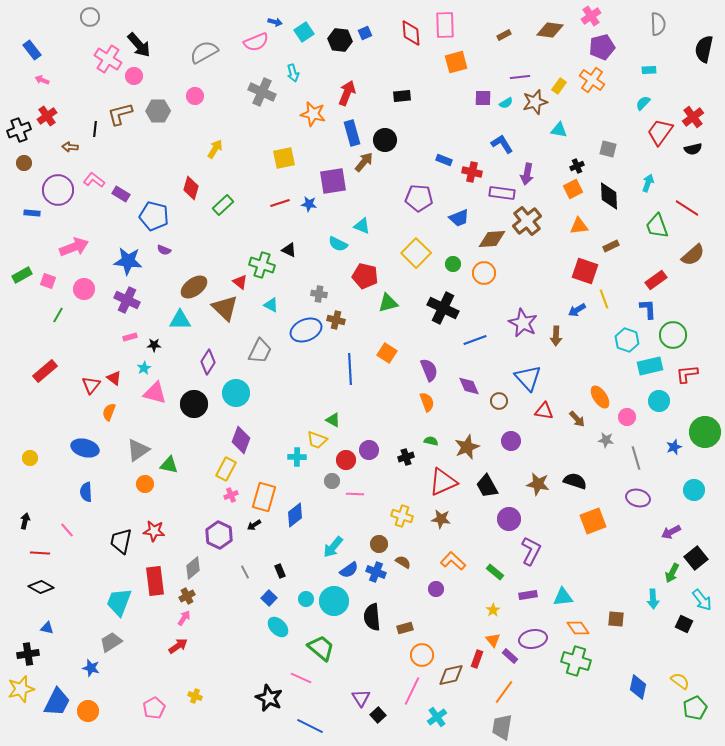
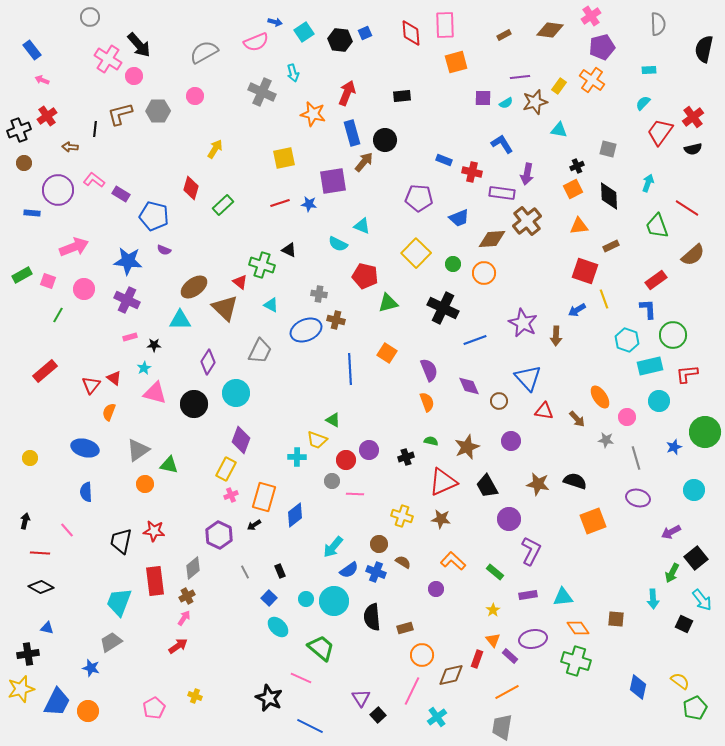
orange line at (504, 692): moved 3 px right; rotated 25 degrees clockwise
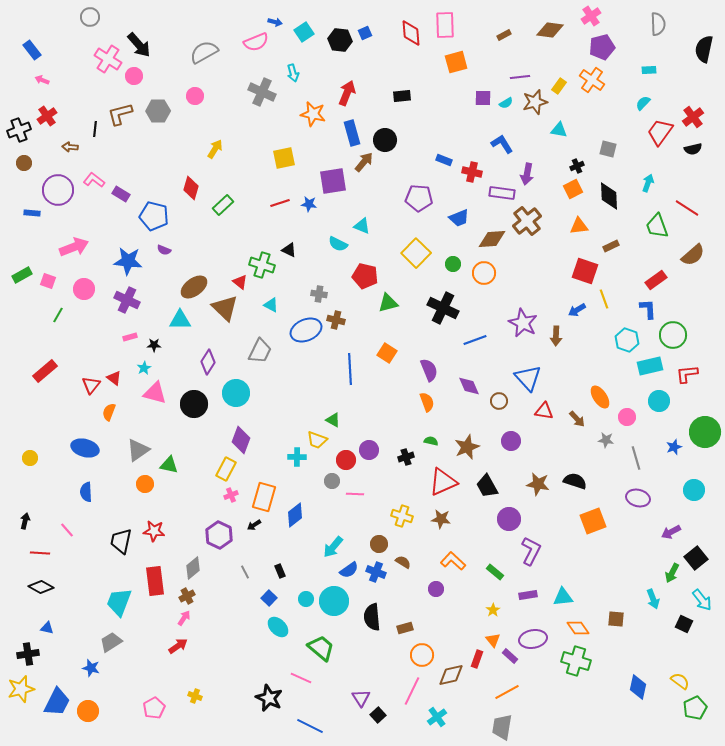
cyan arrow at (653, 599): rotated 18 degrees counterclockwise
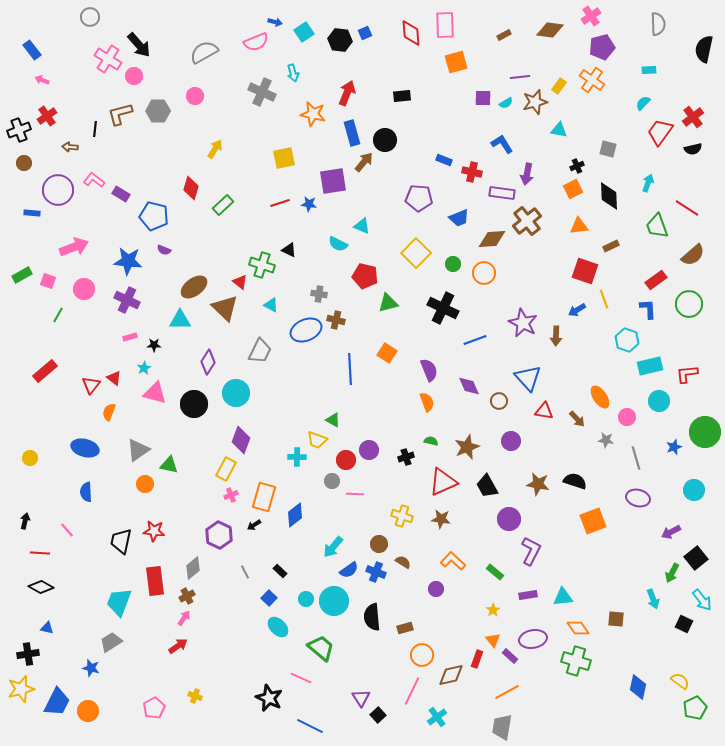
green circle at (673, 335): moved 16 px right, 31 px up
black rectangle at (280, 571): rotated 24 degrees counterclockwise
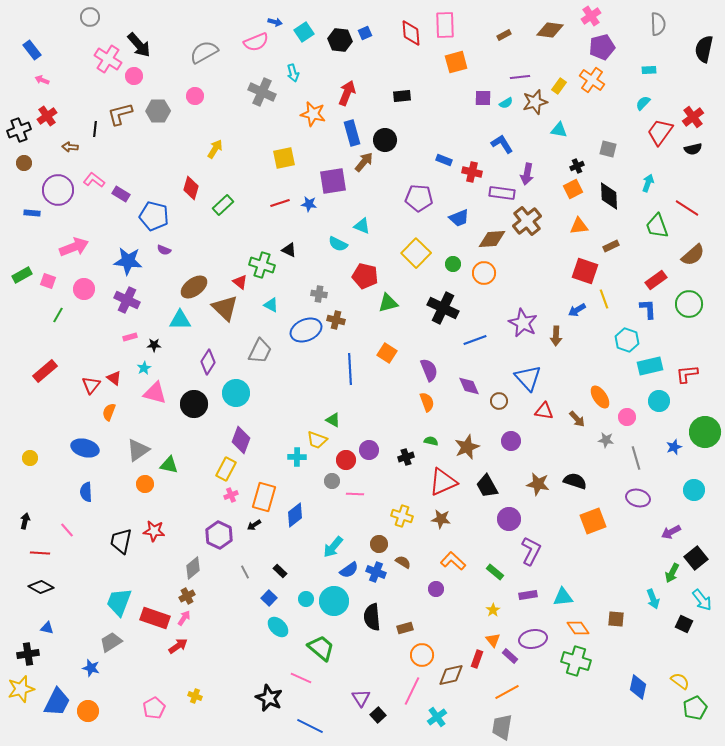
red rectangle at (155, 581): moved 37 px down; rotated 64 degrees counterclockwise
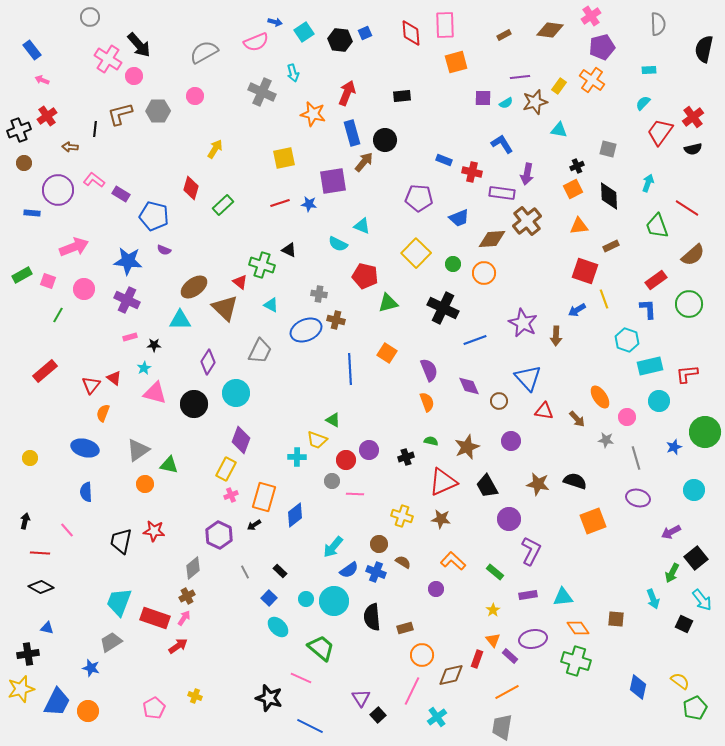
orange semicircle at (109, 412): moved 6 px left, 1 px down
black star at (269, 698): rotated 8 degrees counterclockwise
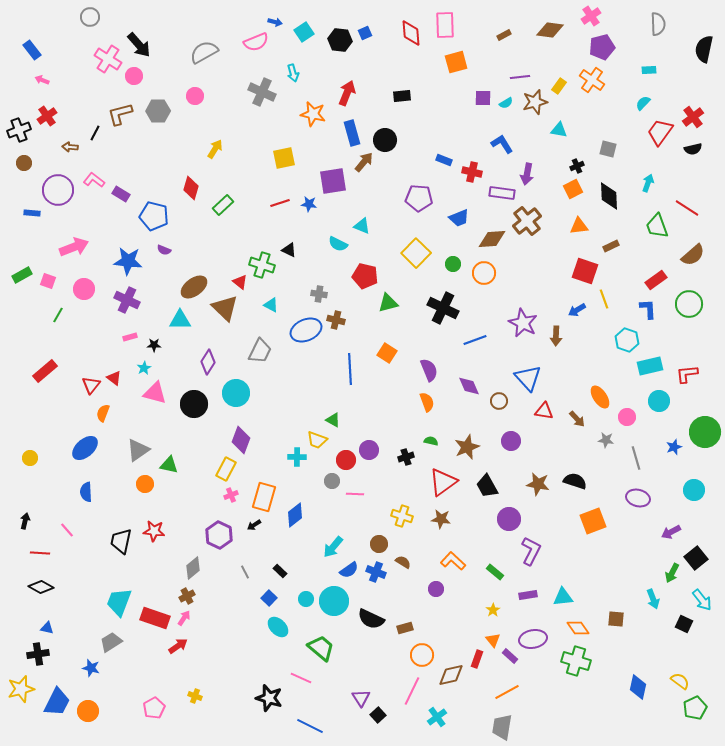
black line at (95, 129): moved 4 px down; rotated 21 degrees clockwise
blue ellipse at (85, 448): rotated 56 degrees counterclockwise
red triangle at (443, 482): rotated 12 degrees counterclockwise
black semicircle at (372, 617): moved 1 px left, 2 px down; rotated 60 degrees counterclockwise
black cross at (28, 654): moved 10 px right
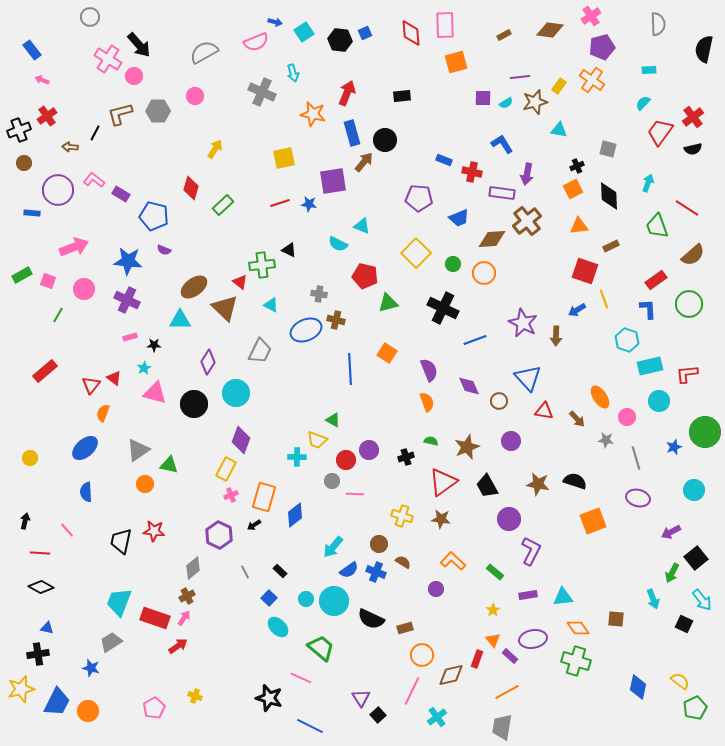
green cross at (262, 265): rotated 25 degrees counterclockwise
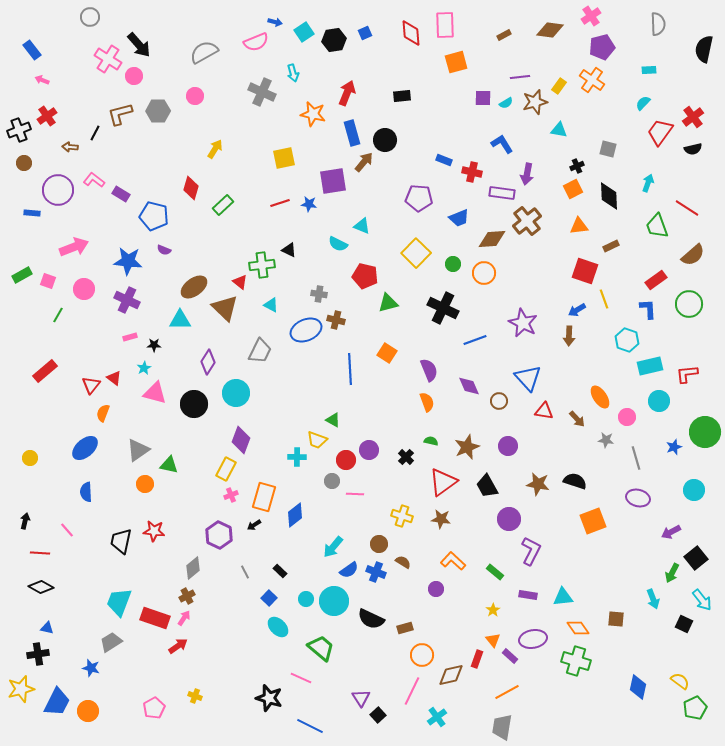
black hexagon at (340, 40): moved 6 px left; rotated 15 degrees counterclockwise
brown arrow at (556, 336): moved 13 px right
purple circle at (511, 441): moved 3 px left, 5 px down
black cross at (406, 457): rotated 28 degrees counterclockwise
purple rectangle at (528, 595): rotated 18 degrees clockwise
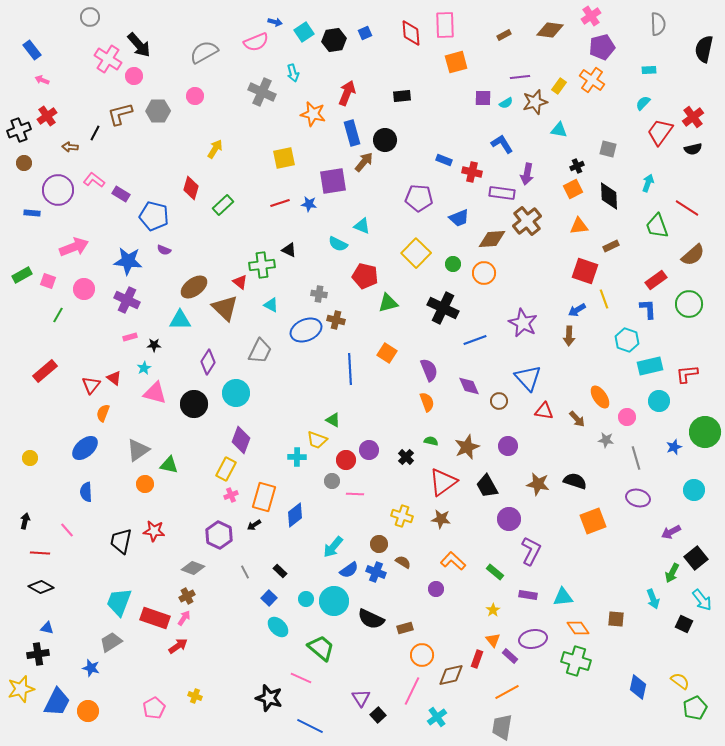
gray diamond at (193, 568): rotated 60 degrees clockwise
